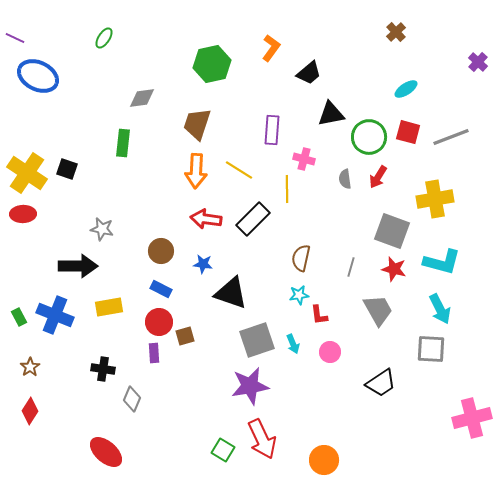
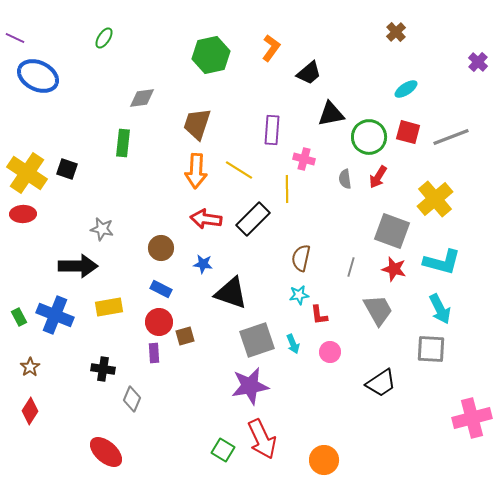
green hexagon at (212, 64): moved 1 px left, 9 px up
yellow cross at (435, 199): rotated 30 degrees counterclockwise
brown circle at (161, 251): moved 3 px up
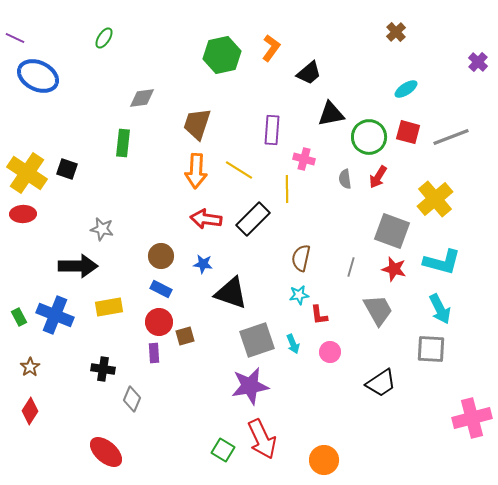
green hexagon at (211, 55): moved 11 px right
brown circle at (161, 248): moved 8 px down
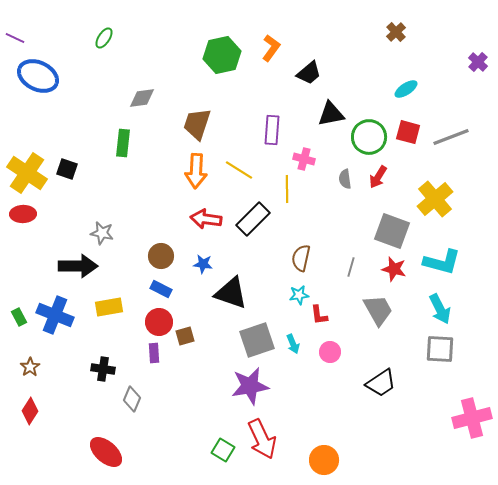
gray star at (102, 229): moved 4 px down
gray square at (431, 349): moved 9 px right
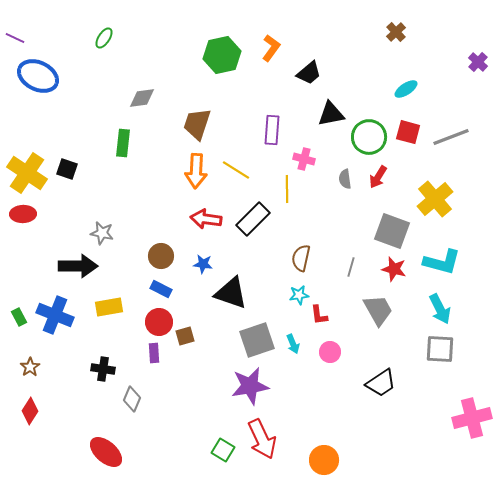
yellow line at (239, 170): moved 3 px left
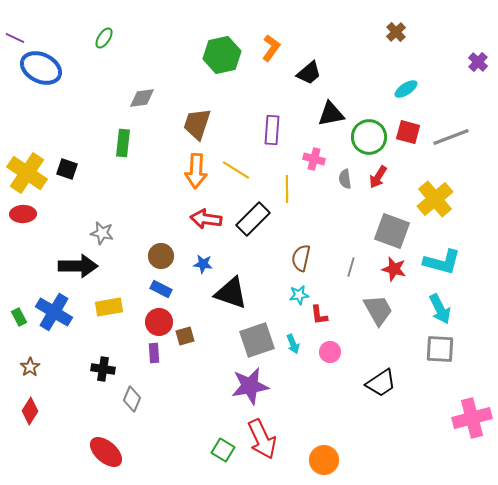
blue ellipse at (38, 76): moved 3 px right, 8 px up
pink cross at (304, 159): moved 10 px right
blue cross at (55, 315): moved 1 px left, 3 px up; rotated 9 degrees clockwise
